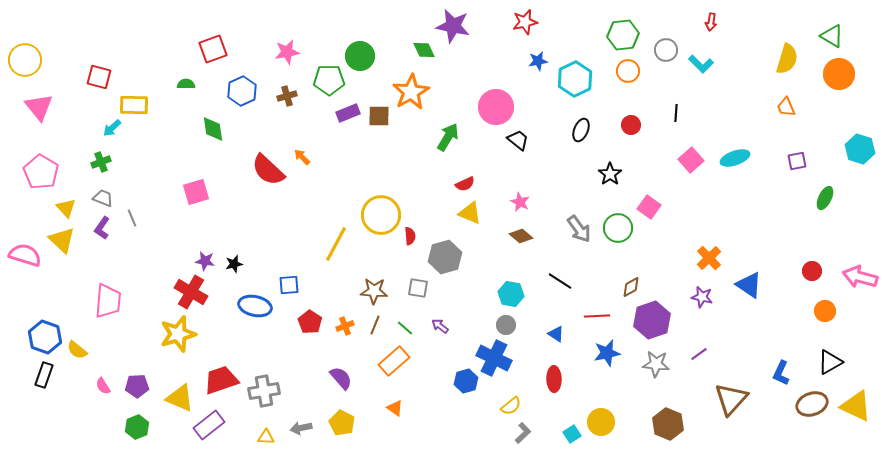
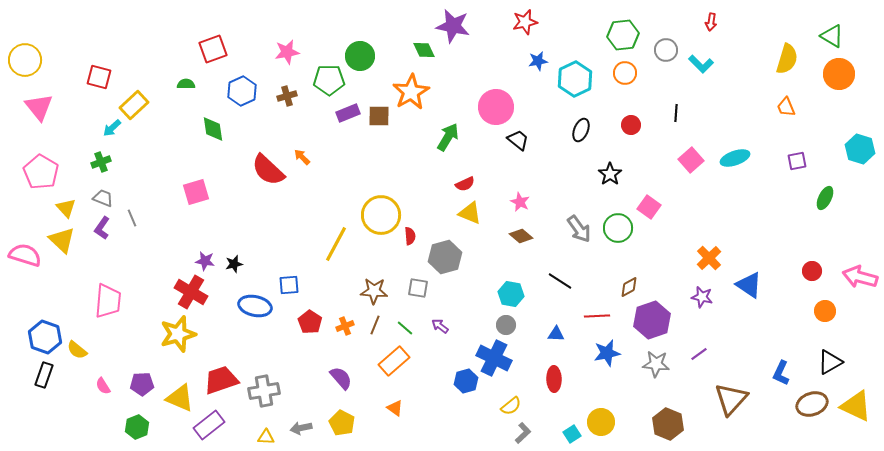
orange circle at (628, 71): moved 3 px left, 2 px down
yellow rectangle at (134, 105): rotated 44 degrees counterclockwise
brown diamond at (631, 287): moved 2 px left
blue triangle at (556, 334): rotated 30 degrees counterclockwise
purple pentagon at (137, 386): moved 5 px right, 2 px up
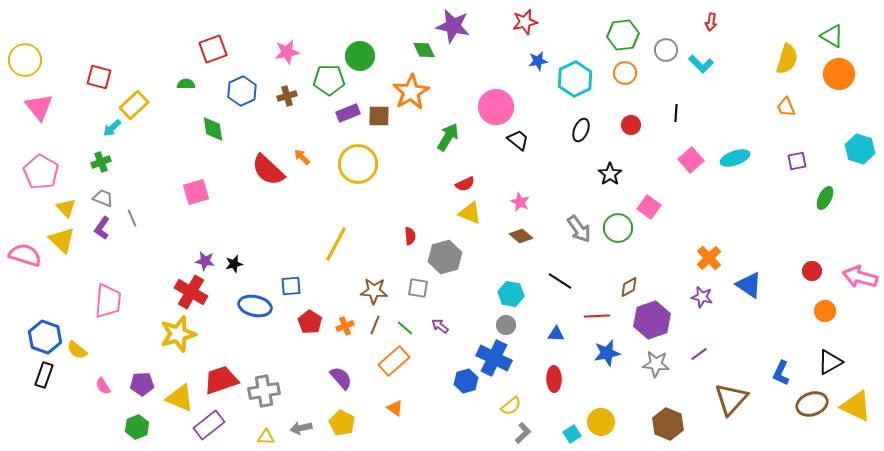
yellow circle at (381, 215): moved 23 px left, 51 px up
blue square at (289, 285): moved 2 px right, 1 px down
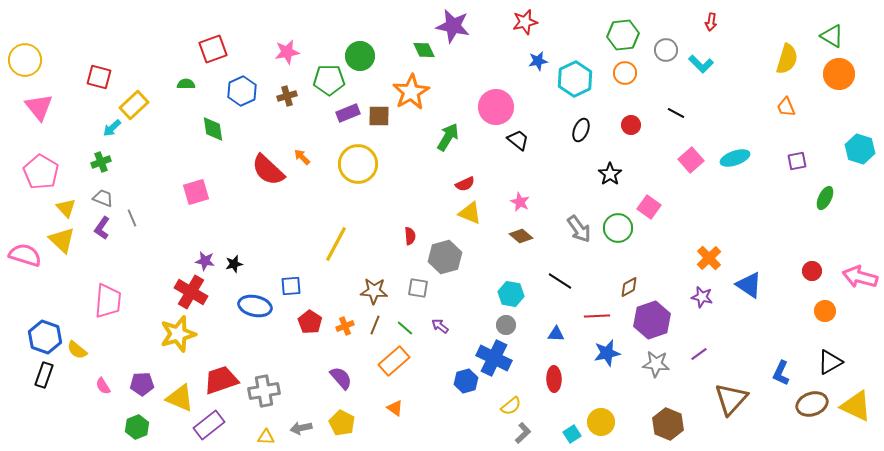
black line at (676, 113): rotated 66 degrees counterclockwise
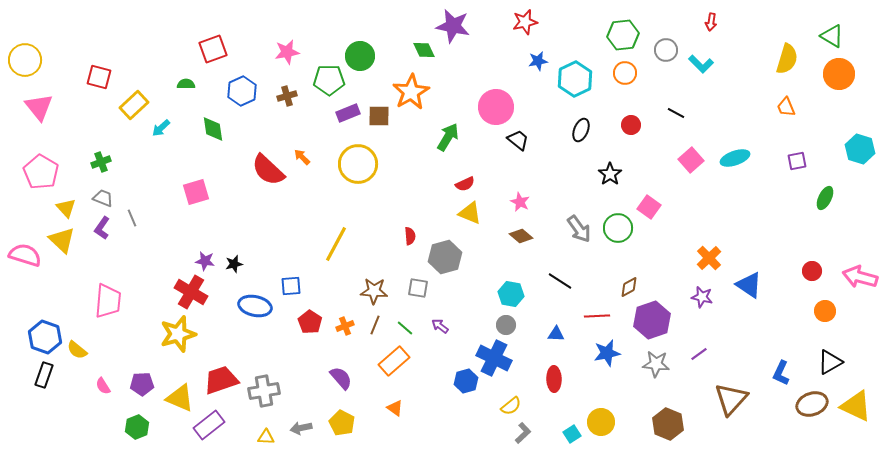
cyan arrow at (112, 128): moved 49 px right
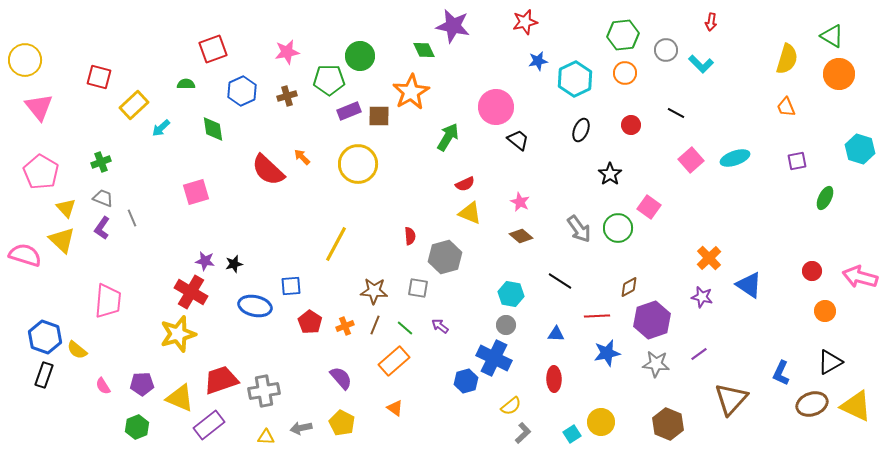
purple rectangle at (348, 113): moved 1 px right, 2 px up
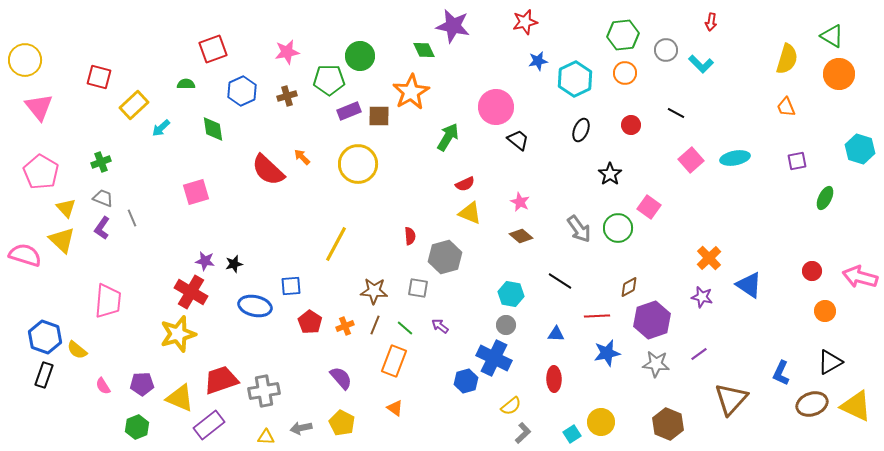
cyan ellipse at (735, 158): rotated 8 degrees clockwise
orange rectangle at (394, 361): rotated 28 degrees counterclockwise
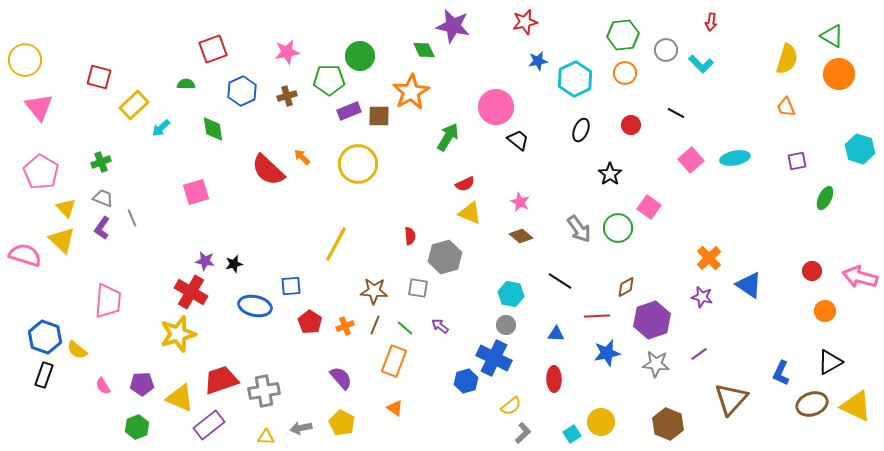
brown diamond at (629, 287): moved 3 px left
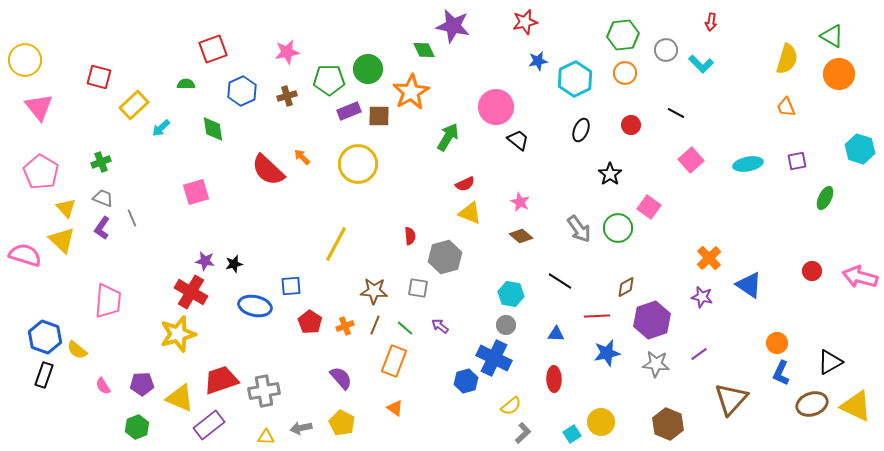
green circle at (360, 56): moved 8 px right, 13 px down
cyan ellipse at (735, 158): moved 13 px right, 6 px down
orange circle at (825, 311): moved 48 px left, 32 px down
